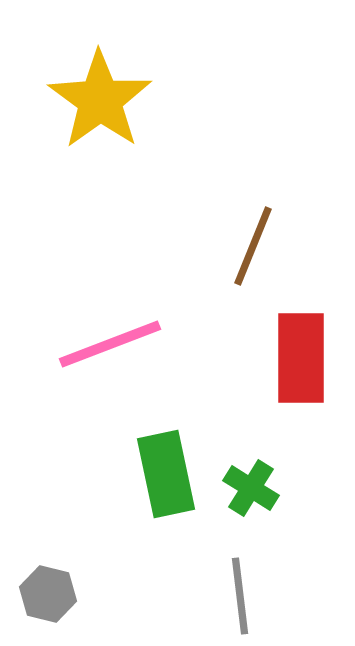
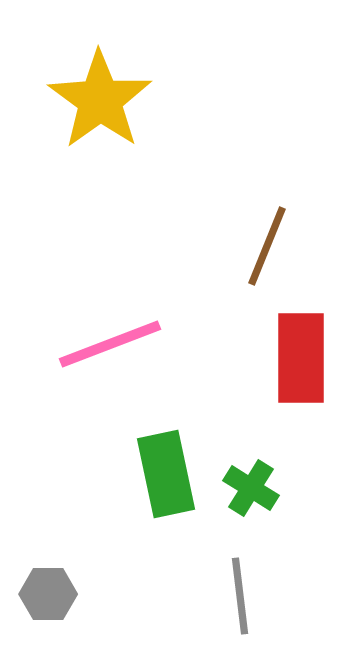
brown line: moved 14 px right
gray hexagon: rotated 14 degrees counterclockwise
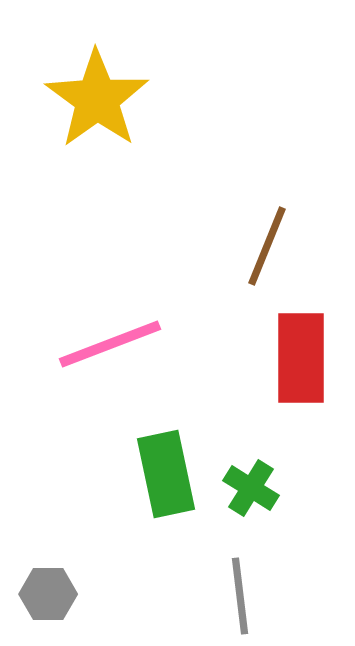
yellow star: moved 3 px left, 1 px up
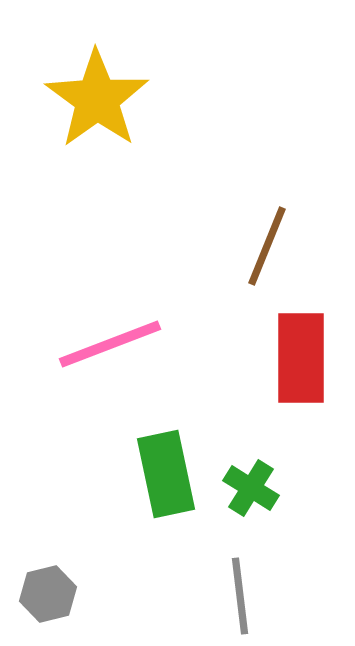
gray hexagon: rotated 14 degrees counterclockwise
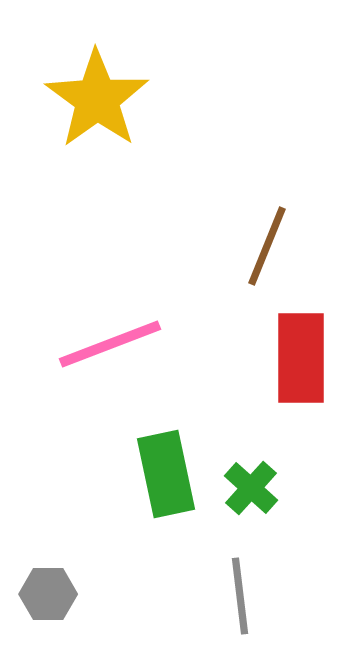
green cross: rotated 10 degrees clockwise
gray hexagon: rotated 14 degrees clockwise
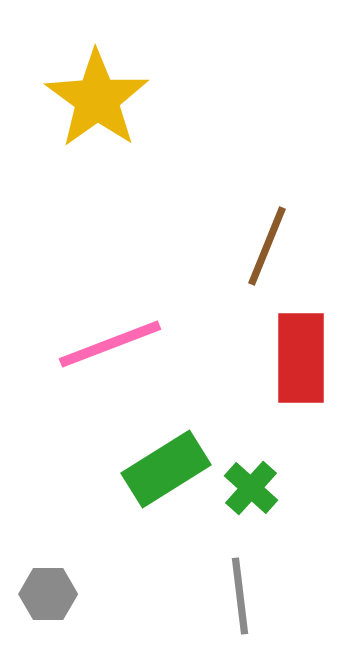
green rectangle: moved 5 px up; rotated 70 degrees clockwise
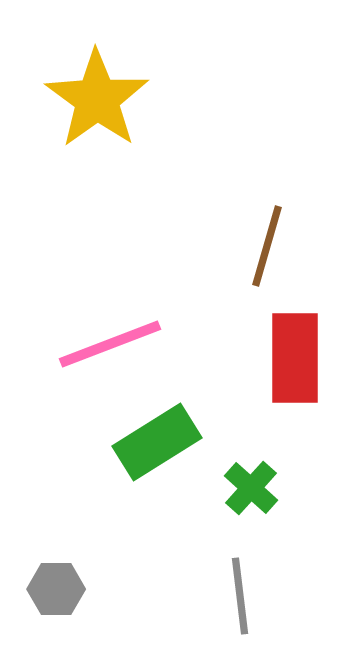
brown line: rotated 6 degrees counterclockwise
red rectangle: moved 6 px left
green rectangle: moved 9 px left, 27 px up
gray hexagon: moved 8 px right, 5 px up
